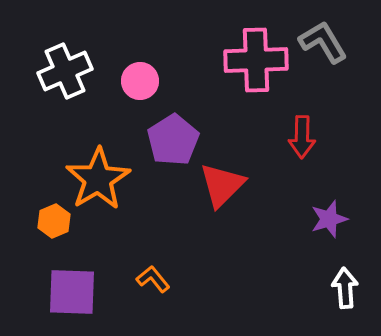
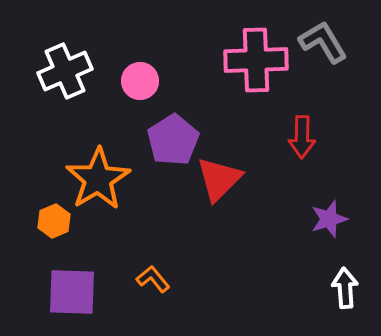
red triangle: moved 3 px left, 6 px up
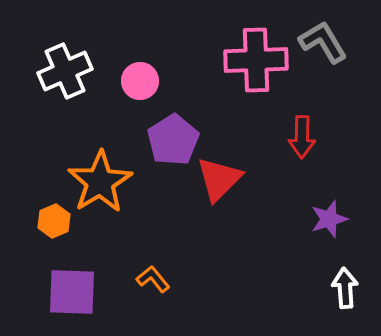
orange star: moved 2 px right, 3 px down
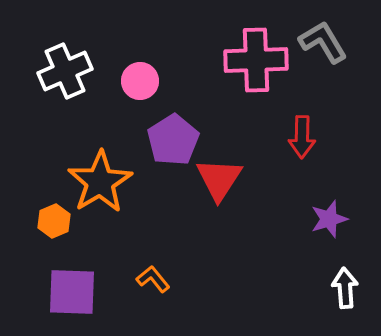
red triangle: rotated 12 degrees counterclockwise
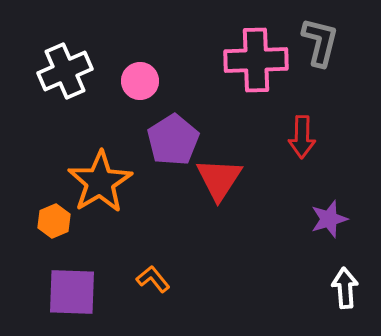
gray L-shape: moved 3 px left; rotated 45 degrees clockwise
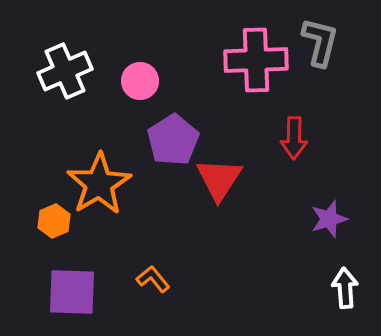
red arrow: moved 8 px left, 1 px down
orange star: moved 1 px left, 2 px down
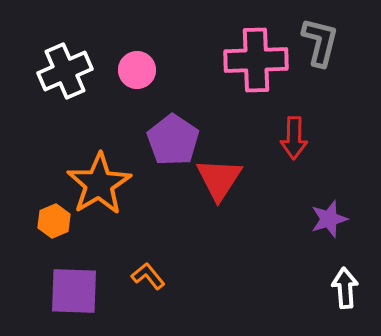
pink circle: moved 3 px left, 11 px up
purple pentagon: rotated 6 degrees counterclockwise
orange L-shape: moved 5 px left, 3 px up
purple square: moved 2 px right, 1 px up
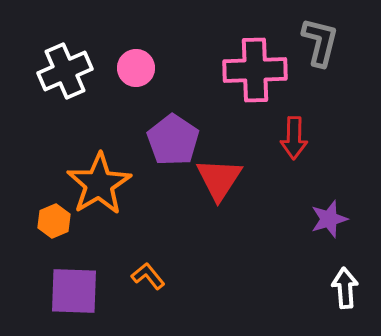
pink cross: moved 1 px left, 10 px down
pink circle: moved 1 px left, 2 px up
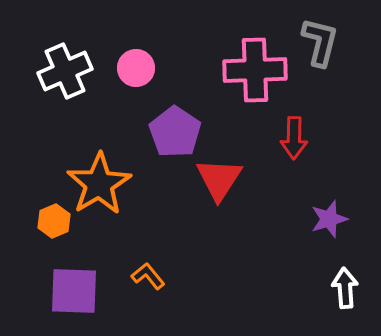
purple pentagon: moved 2 px right, 8 px up
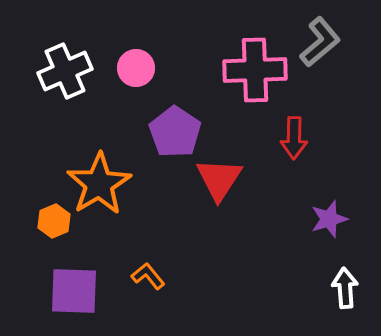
gray L-shape: rotated 36 degrees clockwise
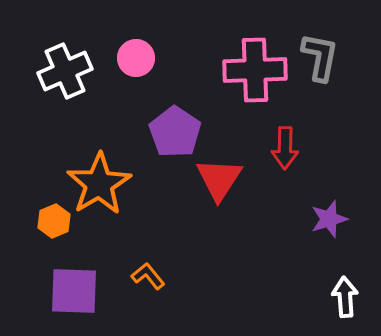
gray L-shape: moved 15 px down; rotated 39 degrees counterclockwise
pink circle: moved 10 px up
red arrow: moved 9 px left, 10 px down
white arrow: moved 9 px down
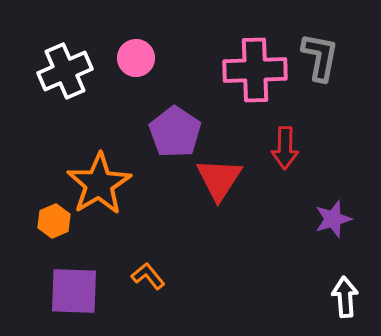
purple star: moved 4 px right
